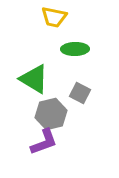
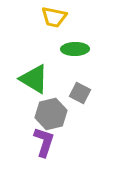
purple L-shape: rotated 52 degrees counterclockwise
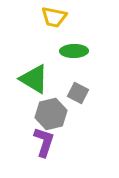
green ellipse: moved 1 px left, 2 px down
gray square: moved 2 px left
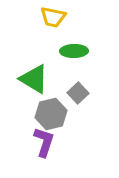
yellow trapezoid: moved 1 px left
gray square: rotated 20 degrees clockwise
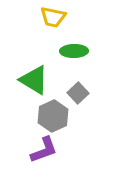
green triangle: moved 1 px down
gray hexagon: moved 2 px right, 2 px down; rotated 12 degrees counterclockwise
purple L-shape: moved 8 px down; rotated 52 degrees clockwise
